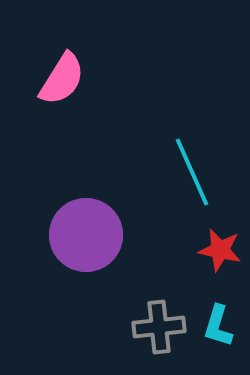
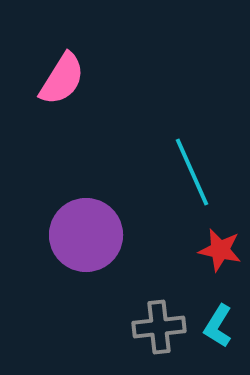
cyan L-shape: rotated 15 degrees clockwise
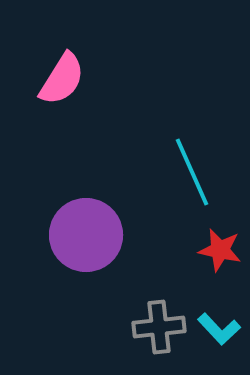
cyan L-shape: moved 1 px right, 3 px down; rotated 75 degrees counterclockwise
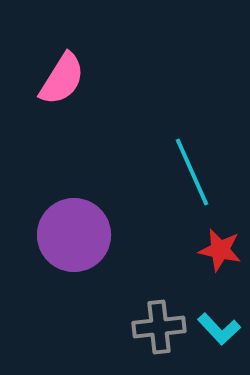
purple circle: moved 12 px left
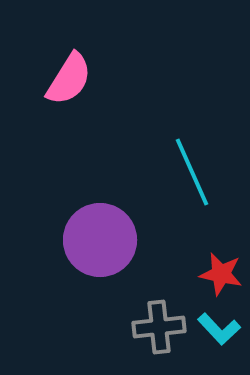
pink semicircle: moved 7 px right
purple circle: moved 26 px right, 5 px down
red star: moved 1 px right, 24 px down
